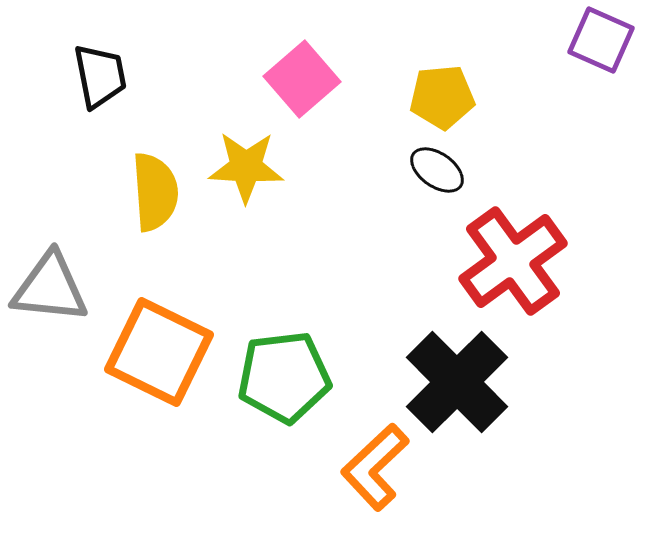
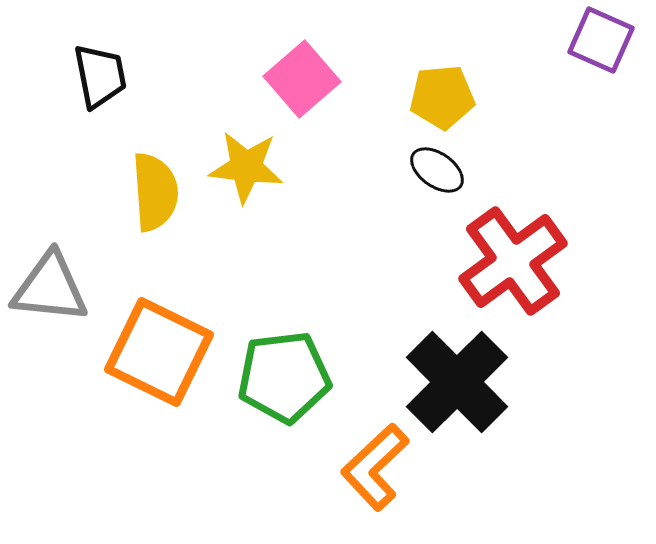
yellow star: rotated 4 degrees clockwise
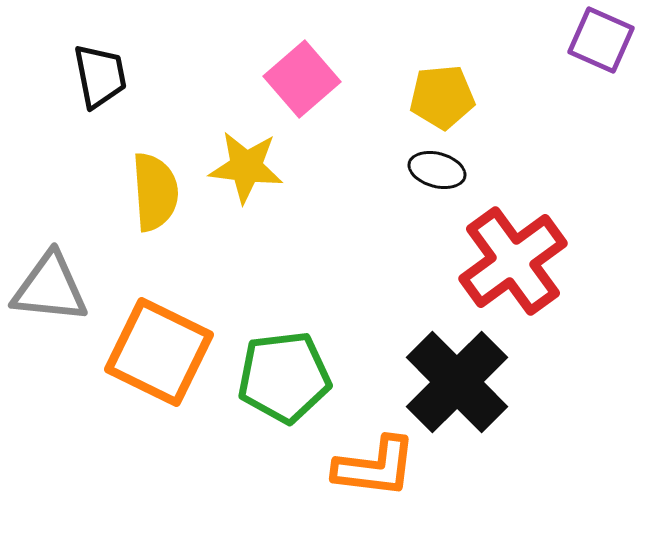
black ellipse: rotated 20 degrees counterclockwise
orange L-shape: rotated 130 degrees counterclockwise
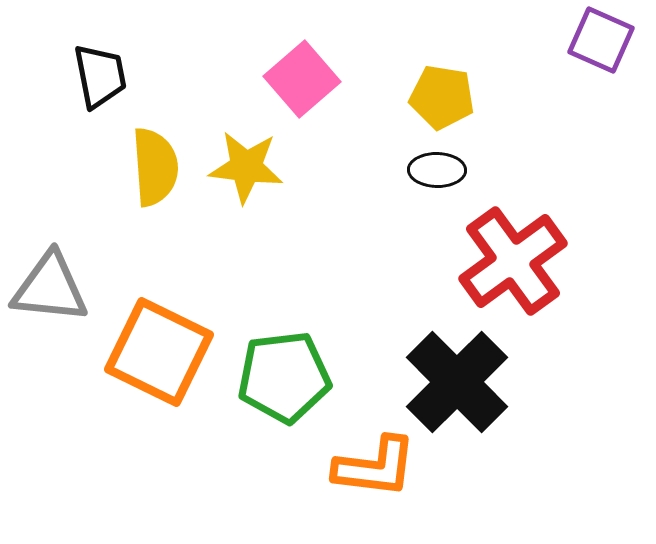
yellow pentagon: rotated 14 degrees clockwise
black ellipse: rotated 14 degrees counterclockwise
yellow semicircle: moved 25 px up
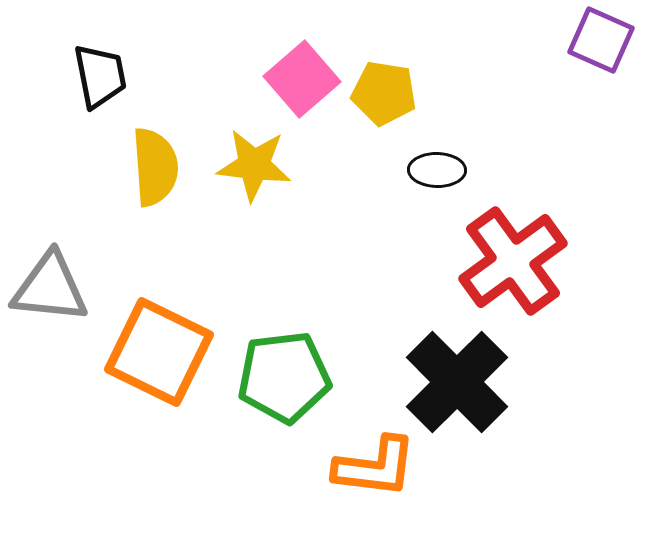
yellow pentagon: moved 58 px left, 4 px up
yellow star: moved 8 px right, 2 px up
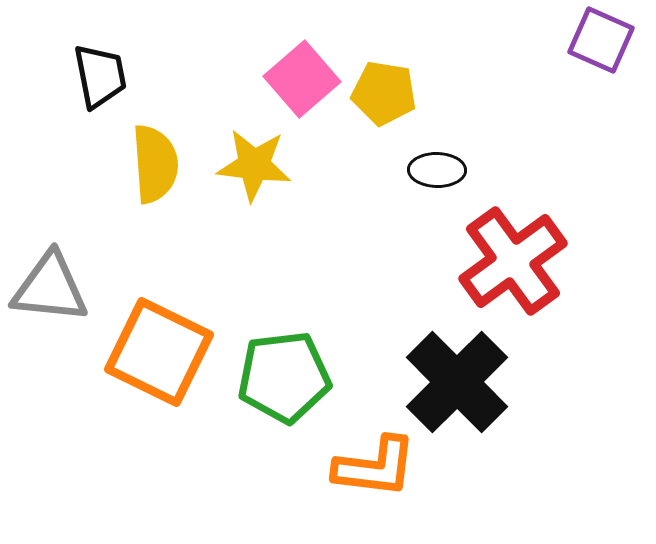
yellow semicircle: moved 3 px up
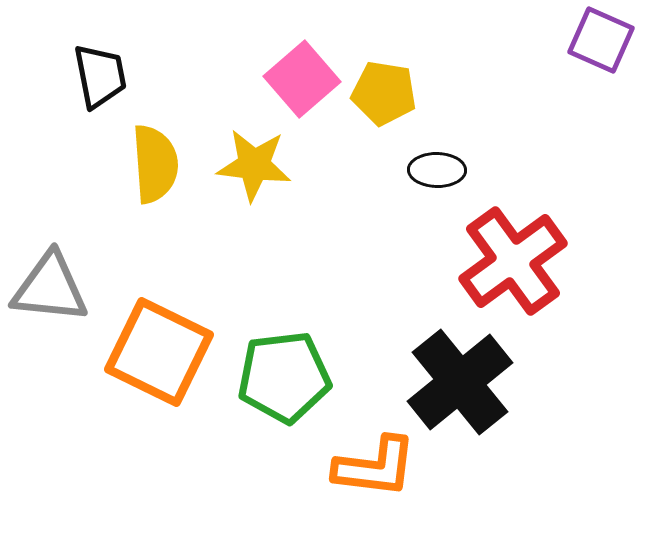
black cross: moved 3 px right; rotated 6 degrees clockwise
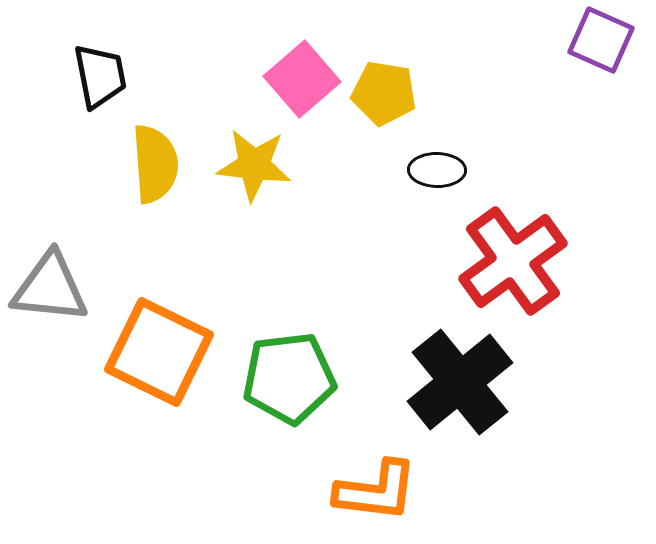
green pentagon: moved 5 px right, 1 px down
orange L-shape: moved 1 px right, 24 px down
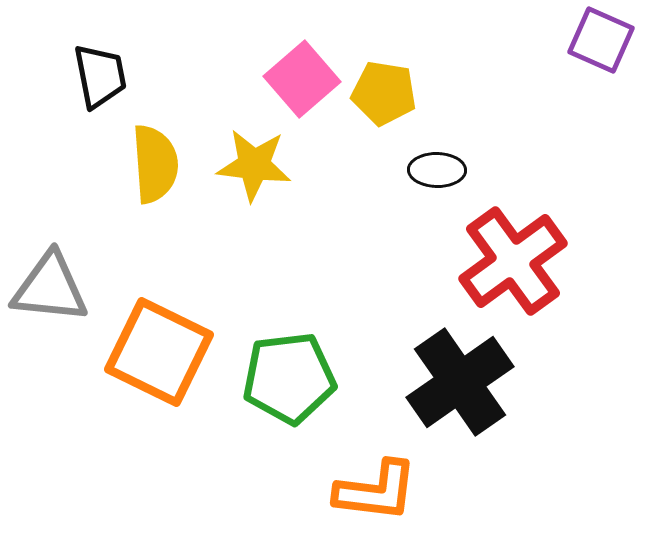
black cross: rotated 4 degrees clockwise
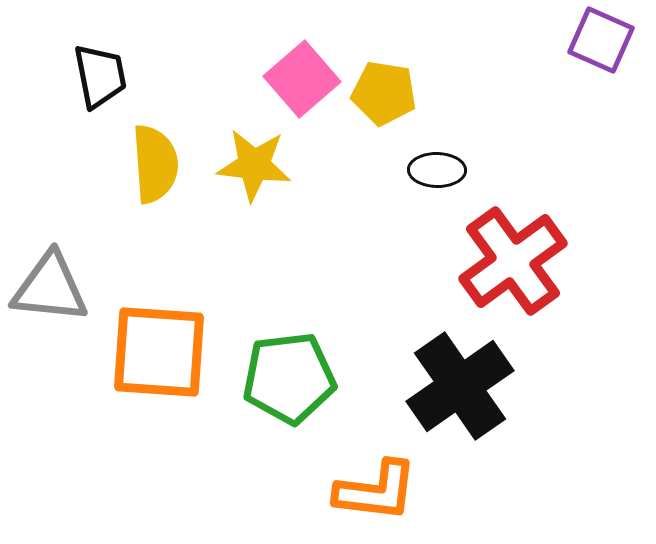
orange square: rotated 22 degrees counterclockwise
black cross: moved 4 px down
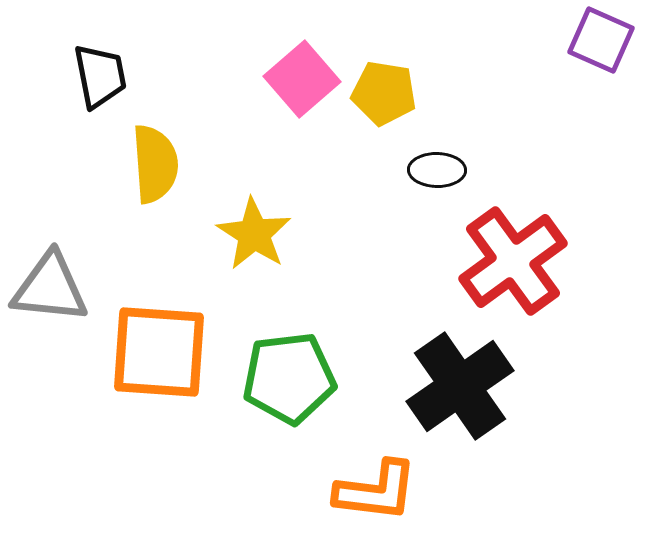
yellow star: moved 69 px down; rotated 26 degrees clockwise
